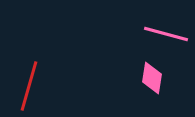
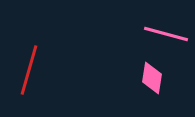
red line: moved 16 px up
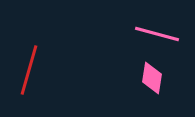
pink line: moved 9 px left
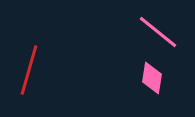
pink line: moved 1 px right, 2 px up; rotated 24 degrees clockwise
